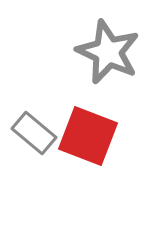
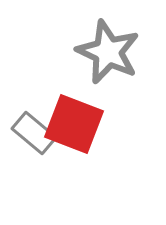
red square: moved 14 px left, 12 px up
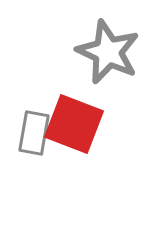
gray rectangle: rotated 60 degrees clockwise
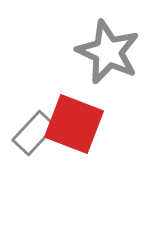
gray rectangle: rotated 33 degrees clockwise
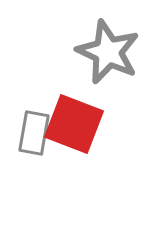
gray rectangle: rotated 33 degrees counterclockwise
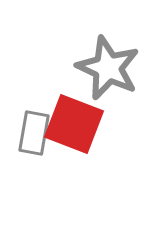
gray star: moved 16 px down
